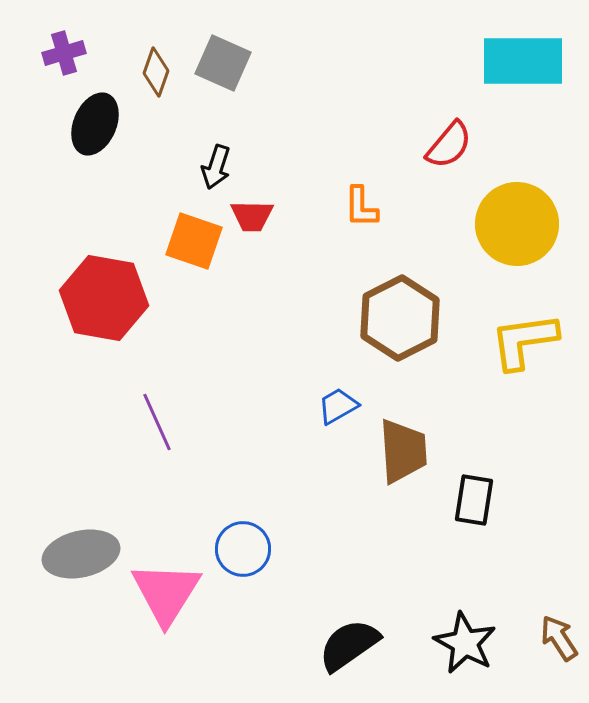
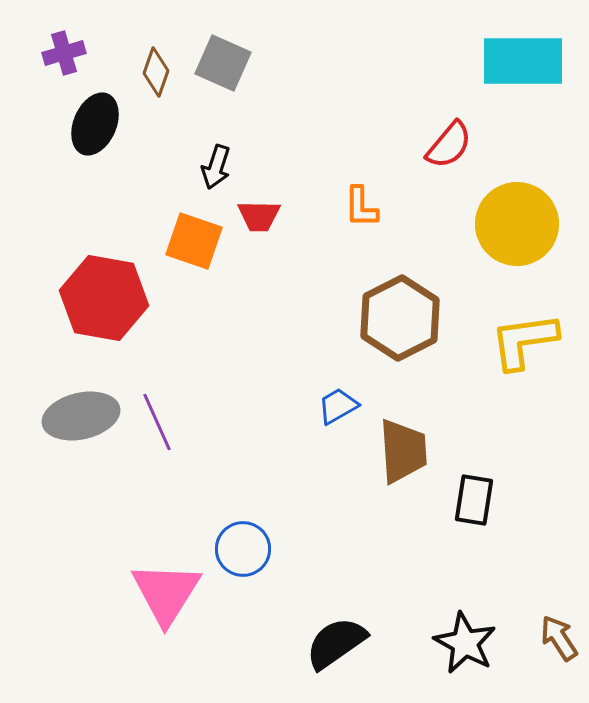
red trapezoid: moved 7 px right
gray ellipse: moved 138 px up
black semicircle: moved 13 px left, 2 px up
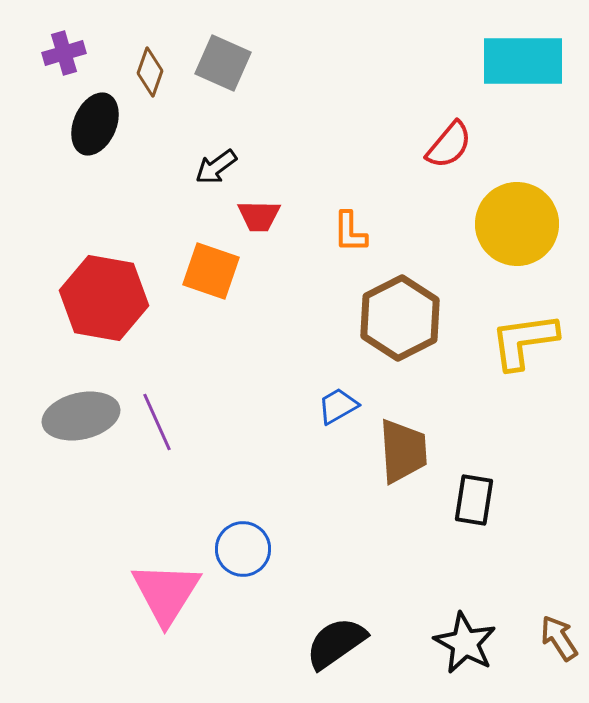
brown diamond: moved 6 px left
black arrow: rotated 36 degrees clockwise
orange L-shape: moved 11 px left, 25 px down
orange square: moved 17 px right, 30 px down
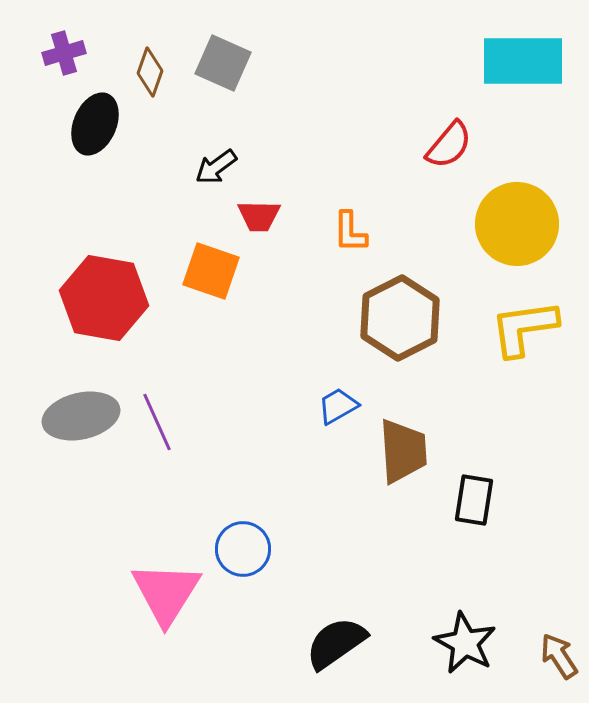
yellow L-shape: moved 13 px up
brown arrow: moved 18 px down
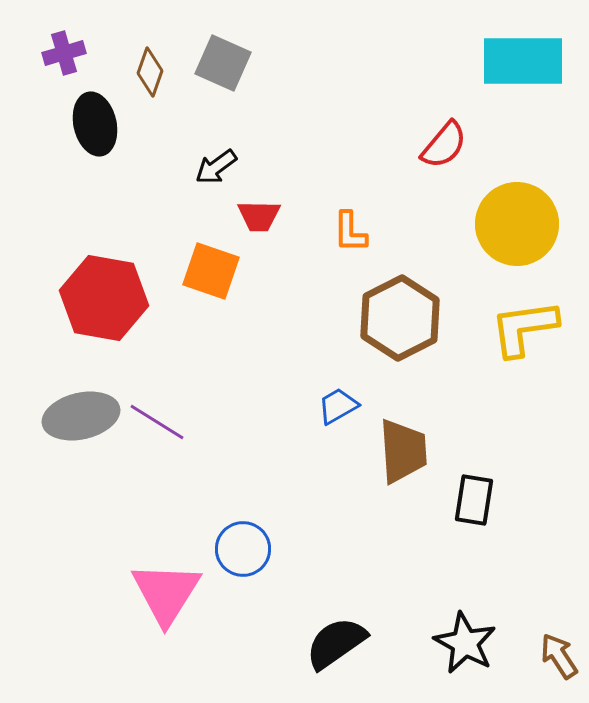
black ellipse: rotated 36 degrees counterclockwise
red semicircle: moved 5 px left
purple line: rotated 34 degrees counterclockwise
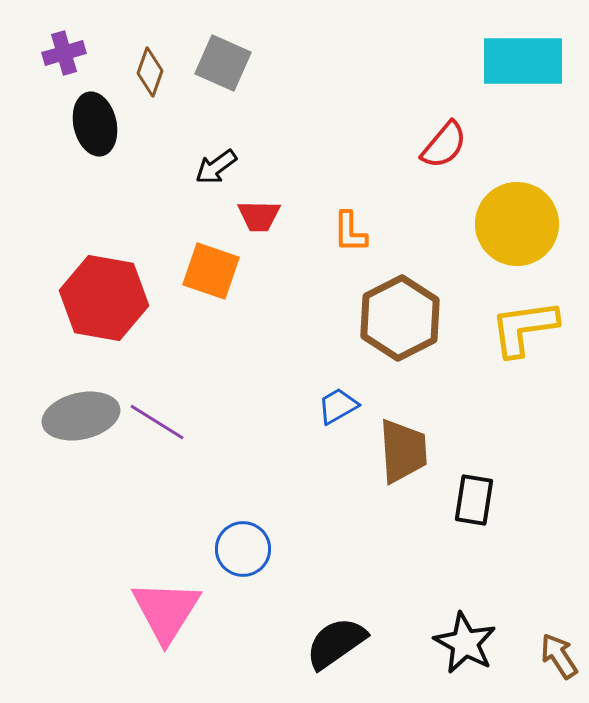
pink triangle: moved 18 px down
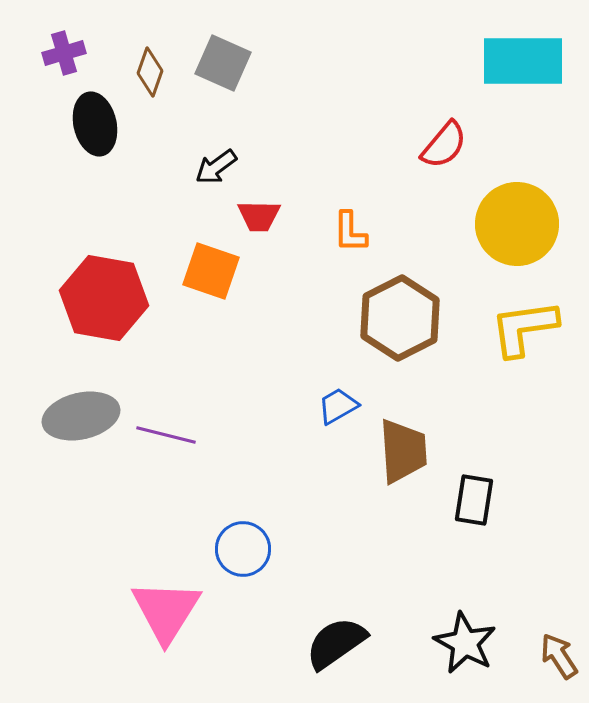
purple line: moved 9 px right, 13 px down; rotated 18 degrees counterclockwise
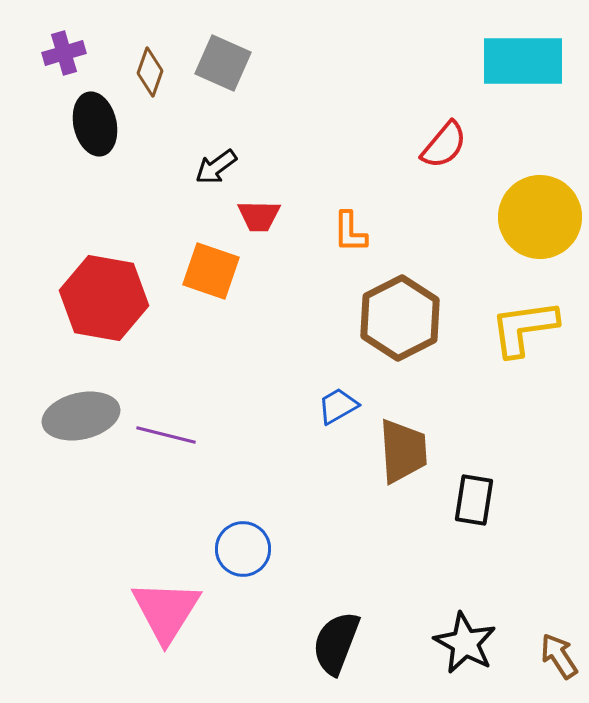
yellow circle: moved 23 px right, 7 px up
black semicircle: rotated 34 degrees counterclockwise
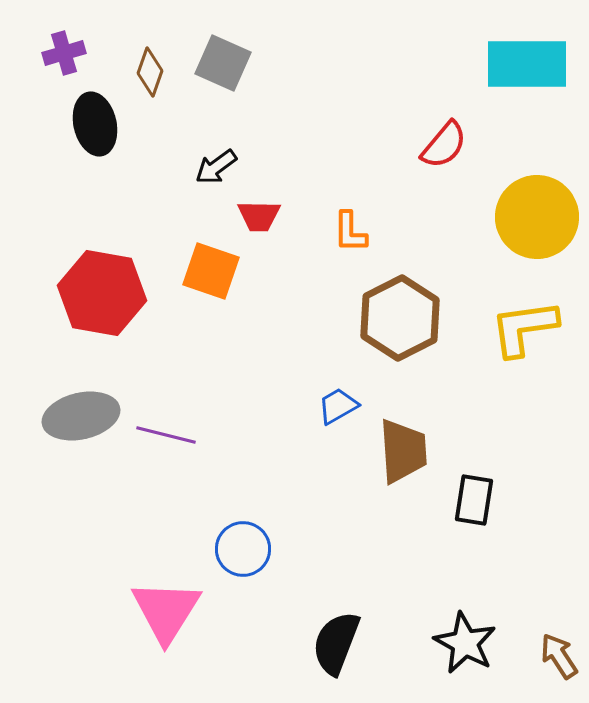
cyan rectangle: moved 4 px right, 3 px down
yellow circle: moved 3 px left
red hexagon: moved 2 px left, 5 px up
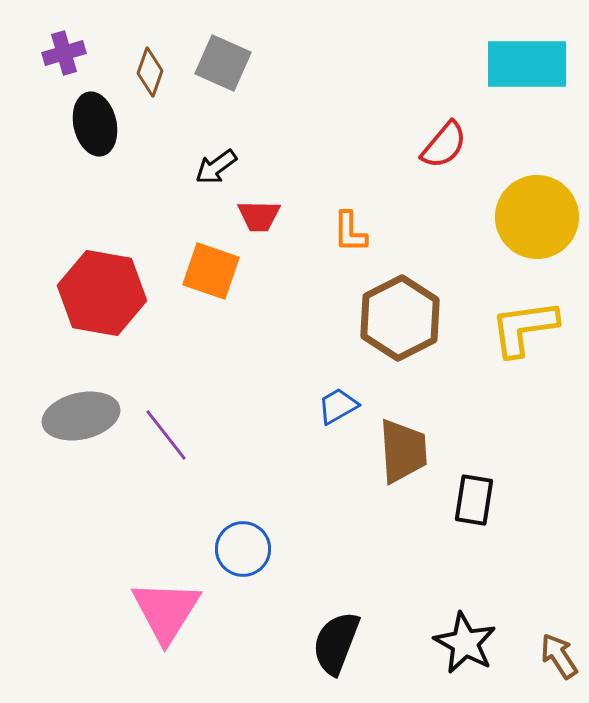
purple line: rotated 38 degrees clockwise
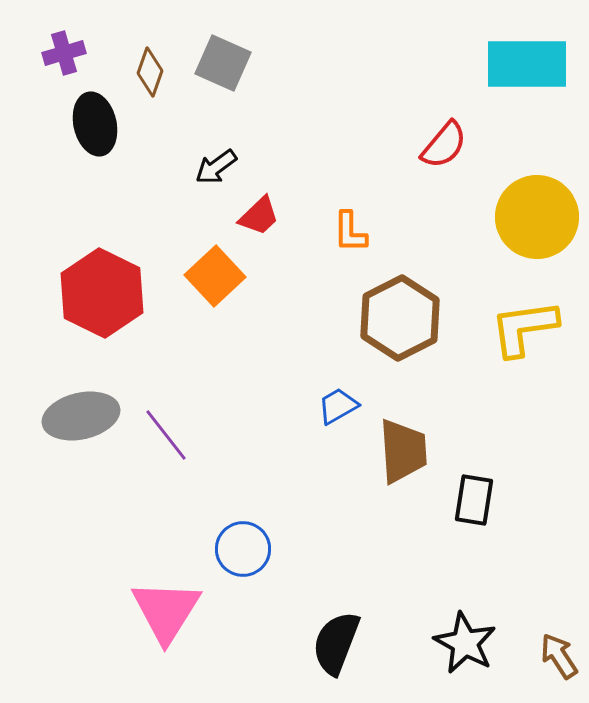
red trapezoid: rotated 45 degrees counterclockwise
orange square: moved 4 px right, 5 px down; rotated 28 degrees clockwise
red hexagon: rotated 16 degrees clockwise
